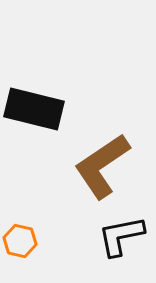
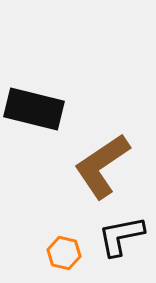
orange hexagon: moved 44 px right, 12 px down
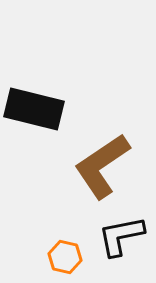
orange hexagon: moved 1 px right, 4 px down
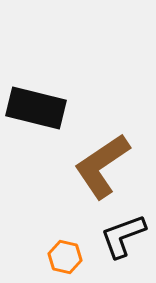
black rectangle: moved 2 px right, 1 px up
black L-shape: moved 2 px right; rotated 9 degrees counterclockwise
